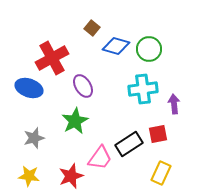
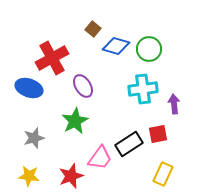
brown square: moved 1 px right, 1 px down
yellow rectangle: moved 2 px right, 1 px down
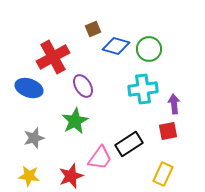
brown square: rotated 28 degrees clockwise
red cross: moved 1 px right, 1 px up
red square: moved 10 px right, 3 px up
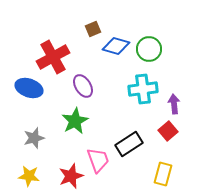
red square: rotated 30 degrees counterclockwise
pink trapezoid: moved 2 px left, 2 px down; rotated 56 degrees counterclockwise
yellow rectangle: rotated 10 degrees counterclockwise
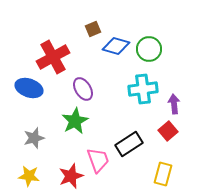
purple ellipse: moved 3 px down
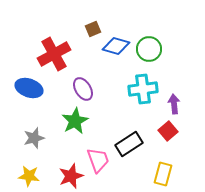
red cross: moved 1 px right, 3 px up
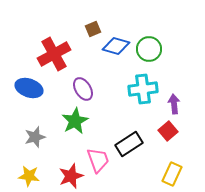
gray star: moved 1 px right, 1 px up
yellow rectangle: moved 9 px right; rotated 10 degrees clockwise
